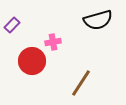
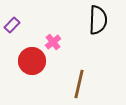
black semicircle: rotated 72 degrees counterclockwise
pink cross: rotated 28 degrees counterclockwise
brown line: moved 2 px left, 1 px down; rotated 20 degrees counterclockwise
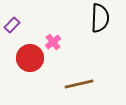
black semicircle: moved 2 px right, 2 px up
red circle: moved 2 px left, 3 px up
brown line: rotated 64 degrees clockwise
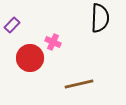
pink cross: rotated 28 degrees counterclockwise
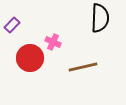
brown line: moved 4 px right, 17 px up
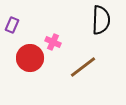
black semicircle: moved 1 px right, 2 px down
purple rectangle: rotated 21 degrees counterclockwise
brown line: rotated 24 degrees counterclockwise
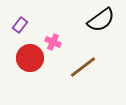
black semicircle: rotated 52 degrees clockwise
purple rectangle: moved 8 px right; rotated 14 degrees clockwise
